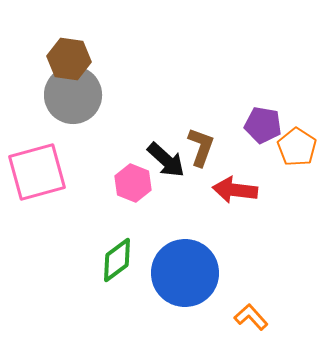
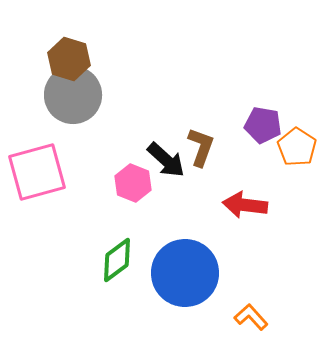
brown hexagon: rotated 9 degrees clockwise
red arrow: moved 10 px right, 15 px down
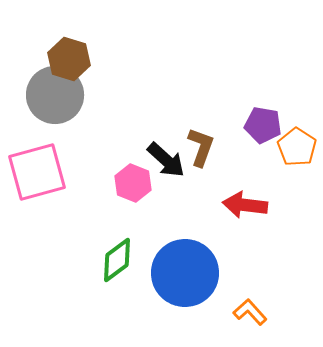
gray circle: moved 18 px left
orange L-shape: moved 1 px left, 5 px up
